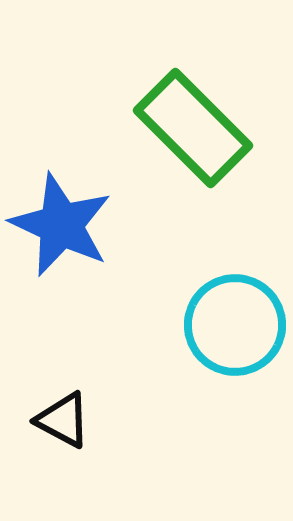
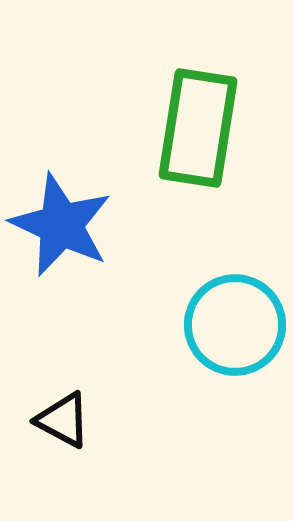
green rectangle: moved 5 px right; rotated 54 degrees clockwise
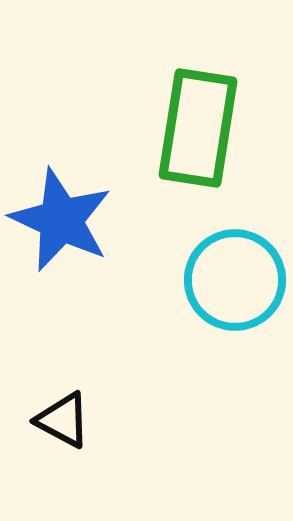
blue star: moved 5 px up
cyan circle: moved 45 px up
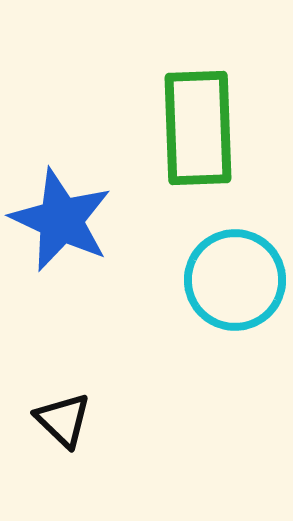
green rectangle: rotated 11 degrees counterclockwise
black triangle: rotated 16 degrees clockwise
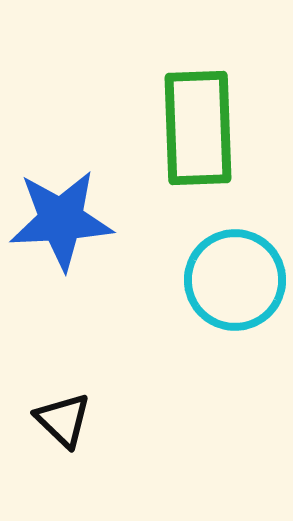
blue star: rotated 28 degrees counterclockwise
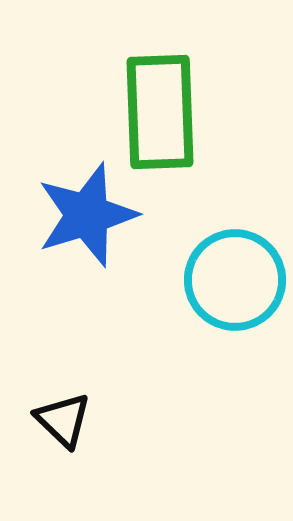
green rectangle: moved 38 px left, 16 px up
blue star: moved 26 px right, 5 px up; rotated 14 degrees counterclockwise
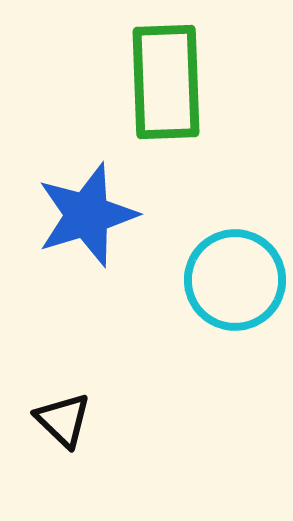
green rectangle: moved 6 px right, 30 px up
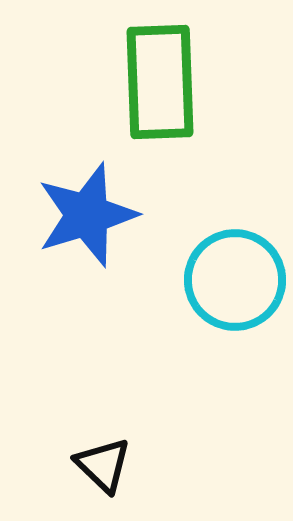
green rectangle: moved 6 px left
black triangle: moved 40 px right, 45 px down
